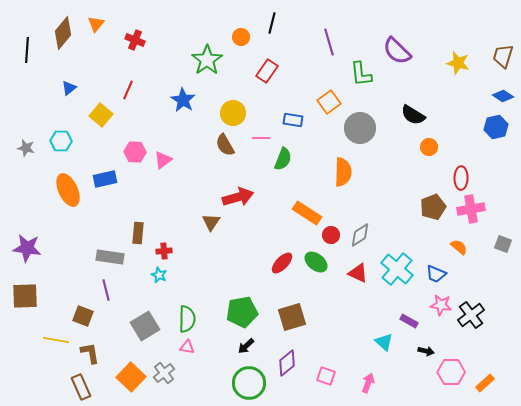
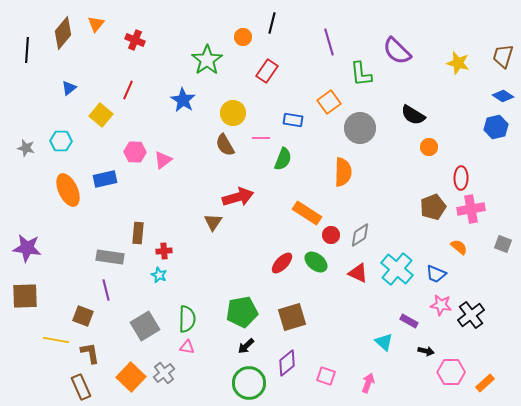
orange circle at (241, 37): moved 2 px right
brown triangle at (211, 222): moved 2 px right
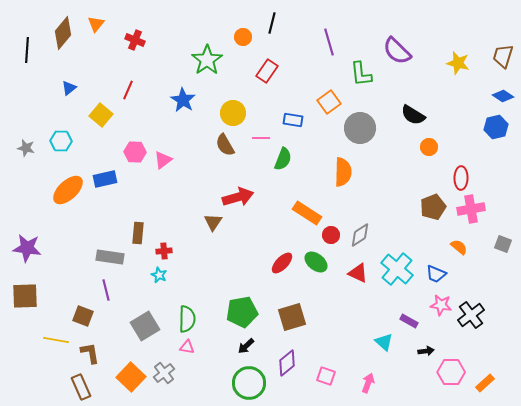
orange ellipse at (68, 190): rotated 72 degrees clockwise
black arrow at (426, 351): rotated 21 degrees counterclockwise
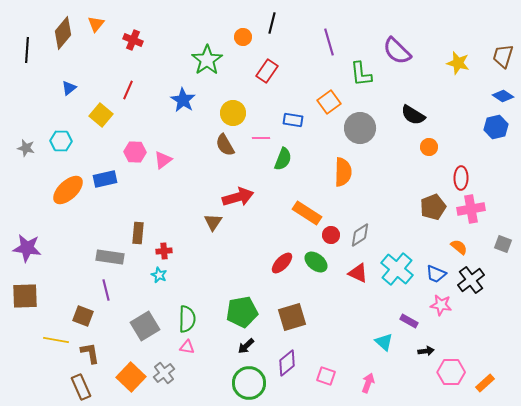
red cross at (135, 40): moved 2 px left
black cross at (471, 315): moved 35 px up
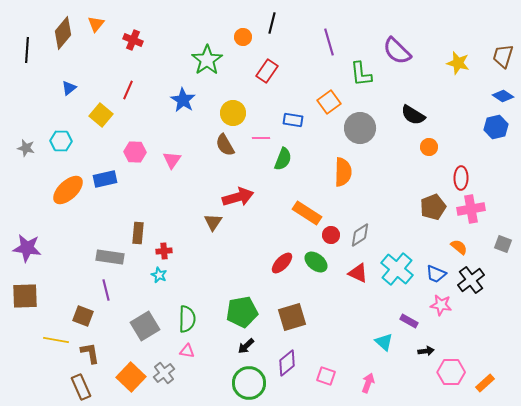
pink triangle at (163, 160): moved 9 px right; rotated 18 degrees counterclockwise
pink triangle at (187, 347): moved 4 px down
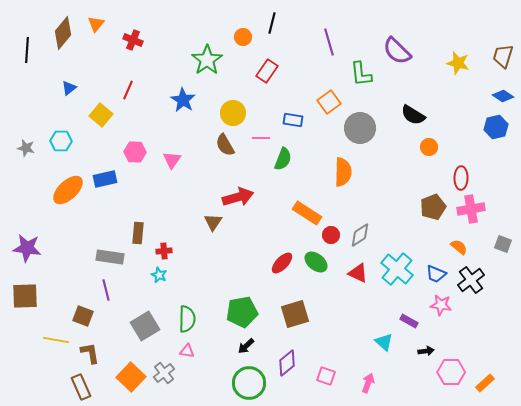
brown square at (292, 317): moved 3 px right, 3 px up
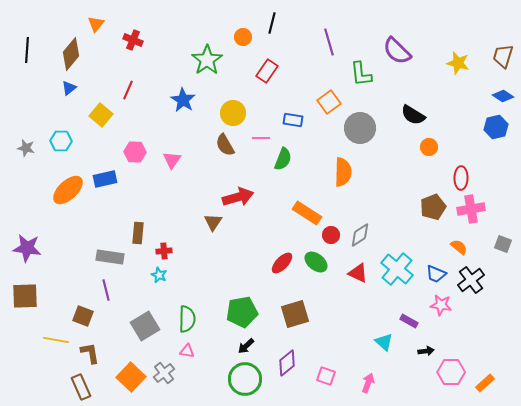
brown diamond at (63, 33): moved 8 px right, 21 px down
green circle at (249, 383): moved 4 px left, 4 px up
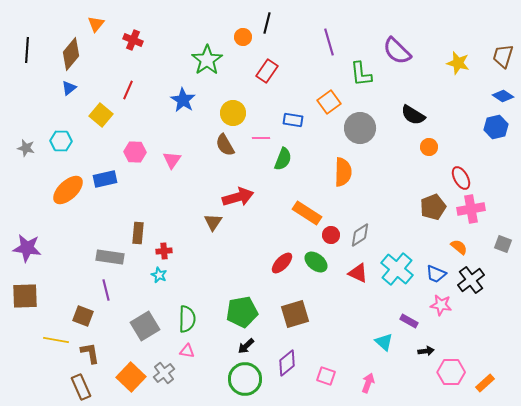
black line at (272, 23): moved 5 px left
red ellipse at (461, 178): rotated 30 degrees counterclockwise
